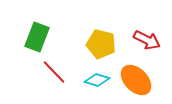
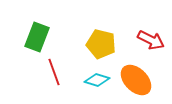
red arrow: moved 4 px right
red line: rotated 24 degrees clockwise
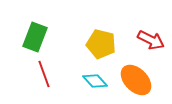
green rectangle: moved 2 px left
red line: moved 10 px left, 2 px down
cyan diamond: moved 2 px left, 1 px down; rotated 30 degrees clockwise
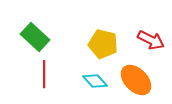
green rectangle: rotated 68 degrees counterclockwise
yellow pentagon: moved 2 px right
red line: rotated 20 degrees clockwise
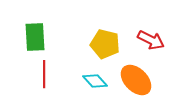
green rectangle: rotated 44 degrees clockwise
yellow pentagon: moved 2 px right
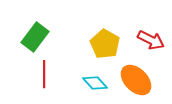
green rectangle: rotated 40 degrees clockwise
yellow pentagon: rotated 16 degrees clockwise
cyan diamond: moved 2 px down
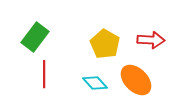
red arrow: rotated 24 degrees counterclockwise
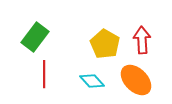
red arrow: moved 9 px left; rotated 96 degrees counterclockwise
cyan diamond: moved 3 px left, 2 px up
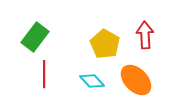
red arrow: moved 3 px right, 5 px up
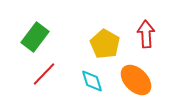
red arrow: moved 1 px right, 1 px up
red line: rotated 44 degrees clockwise
cyan diamond: rotated 25 degrees clockwise
